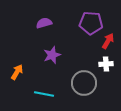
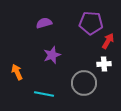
white cross: moved 2 px left
orange arrow: rotated 56 degrees counterclockwise
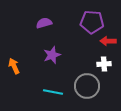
purple pentagon: moved 1 px right, 1 px up
red arrow: rotated 119 degrees counterclockwise
orange arrow: moved 3 px left, 6 px up
gray circle: moved 3 px right, 3 px down
cyan line: moved 9 px right, 2 px up
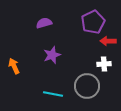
purple pentagon: moved 1 px right; rotated 30 degrees counterclockwise
cyan line: moved 2 px down
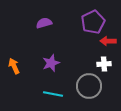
purple star: moved 1 px left, 8 px down
gray circle: moved 2 px right
